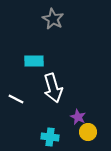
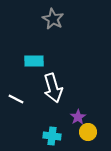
purple star: rotated 14 degrees clockwise
cyan cross: moved 2 px right, 1 px up
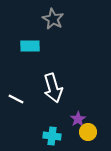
cyan rectangle: moved 4 px left, 15 px up
purple star: moved 2 px down
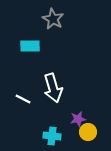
white line: moved 7 px right
purple star: rotated 21 degrees clockwise
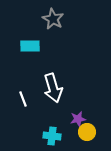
white line: rotated 42 degrees clockwise
yellow circle: moved 1 px left
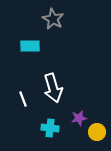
purple star: moved 1 px right, 1 px up
yellow circle: moved 10 px right
cyan cross: moved 2 px left, 8 px up
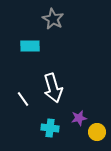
white line: rotated 14 degrees counterclockwise
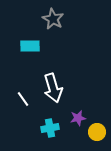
purple star: moved 1 px left
cyan cross: rotated 18 degrees counterclockwise
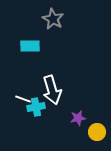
white arrow: moved 1 px left, 2 px down
white line: rotated 35 degrees counterclockwise
cyan cross: moved 14 px left, 21 px up
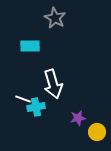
gray star: moved 2 px right, 1 px up
white arrow: moved 1 px right, 6 px up
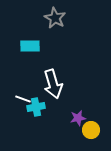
yellow circle: moved 6 px left, 2 px up
